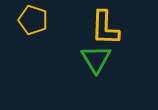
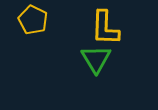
yellow pentagon: rotated 8 degrees clockwise
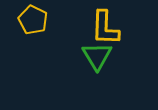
green triangle: moved 1 px right, 3 px up
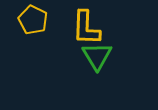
yellow L-shape: moved 19 px left
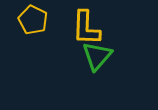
green triangle: rotated 12 degrees clockwise
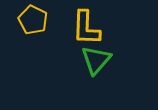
green triangle: moved 1 px left, 4 px down
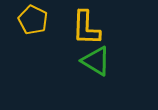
green triangle: moved 1 px down; rotated 40 degrees counterclockwise
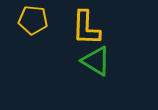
yellow pentagon: rotated 20 degrees counterclockwise
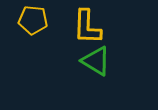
yellow L-shape: moved 1 px right, 1 px up
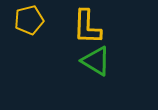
yellow pentagon: moved 4 px left; rotated 20 degrees counterclockwise
